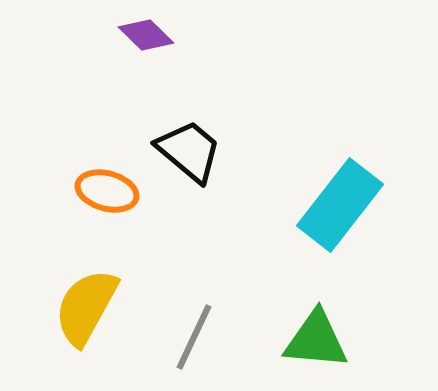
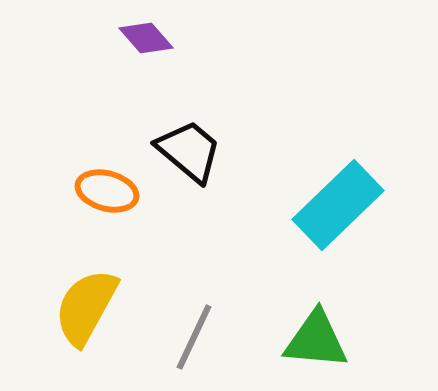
purple diamond: moved 3 px down; rotated 4 degrees clockwise
cyan rectangle: moved 2 px left; rotated 8 degrees clockwise
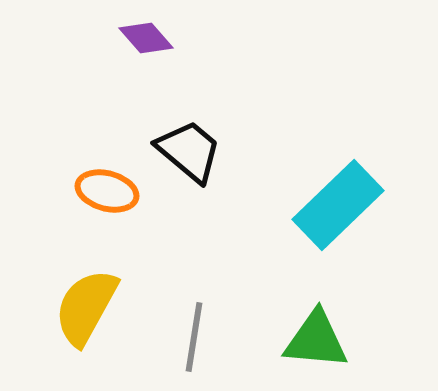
gray line: rotated 16 degrees counterclockwise
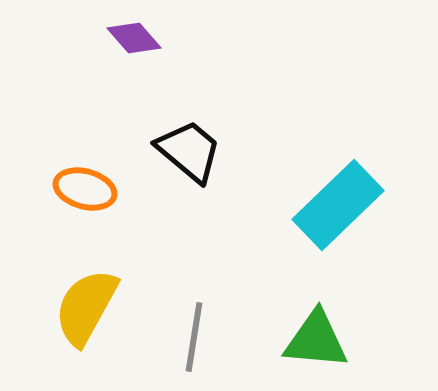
purple diamond: moved 12 px left
orange ellipse: moved 22 px left, 2 px up
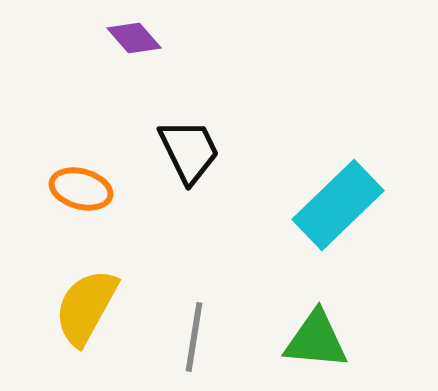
black trapezoid: rotated 24 degrees clockwise
orange ellipse: moved 4 px left
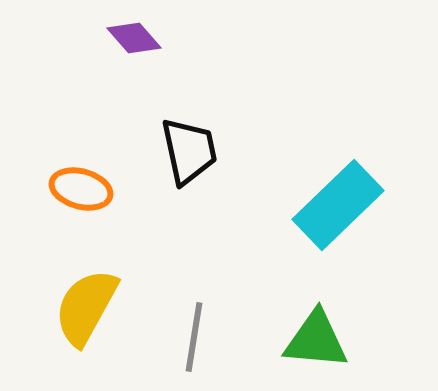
black trapezoid: rotated 14 degrees clockwise
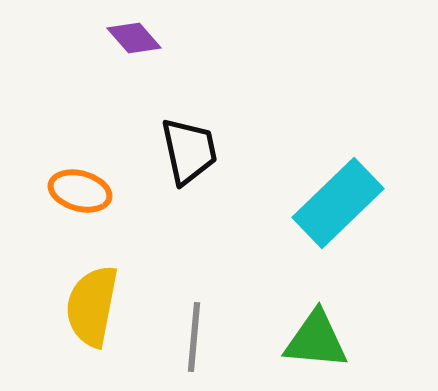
orange ellipse: moved 1 px left, 2 px down
cyan rectangle: moved 2 px up
yellow semicircle: moved 6 px right, 1 px up; rotated 18 degrees counterclockwise
gray line: rotated 4 degrees counterclockwise
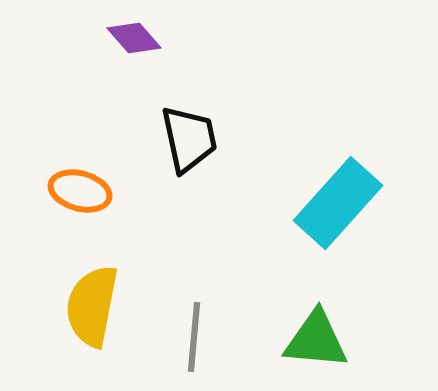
black trapezoid: moved 12 px up
cyan rectangle: rotated 4 degrees counterclockwise
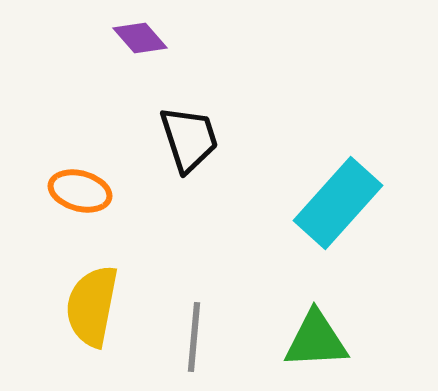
purple diamond: moved 6 px right
black trapezoid: rotated 6 degrees counterclockwise
green triangle: rotated 8 degrees counterclockwise
